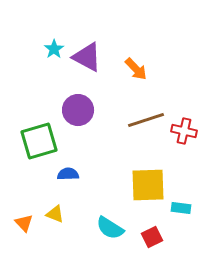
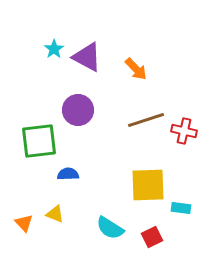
green square: rotated 9 degrees clockwise
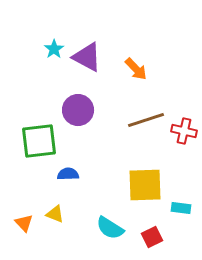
yellow square: moved 3 px left
